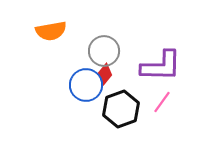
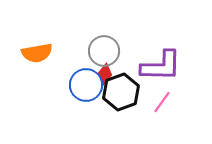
orange semicircle: moved 14 px left, 22 px down
black hexagon: moved 17 px up
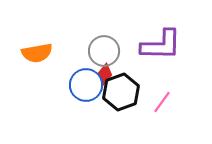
purple L-shape: moved 21 px up
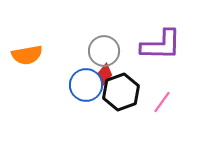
orange semicircle: moved 10 px left, 2 px down
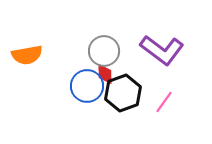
purple L-shape: moved 1 px right, 5 px down; rotated 36 degrees clockwise
red diamond: rotated 40 degrees counterclockwise
blue circle: moved 1 px right, 1 px down
black hexagon: moved 2 px right, 1 px down
pink line: moved 2 px right
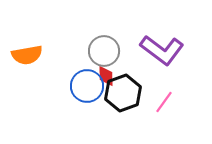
red diamond: moved 1 px right, 2 px down
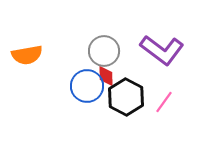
black hexagon: moved 3 px right, 4 px down; rotated 12 degrees counterclockwise
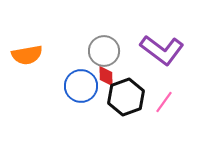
blue circle: moved 6 px left
black hexagon: rotated 12 degrees clockwise
